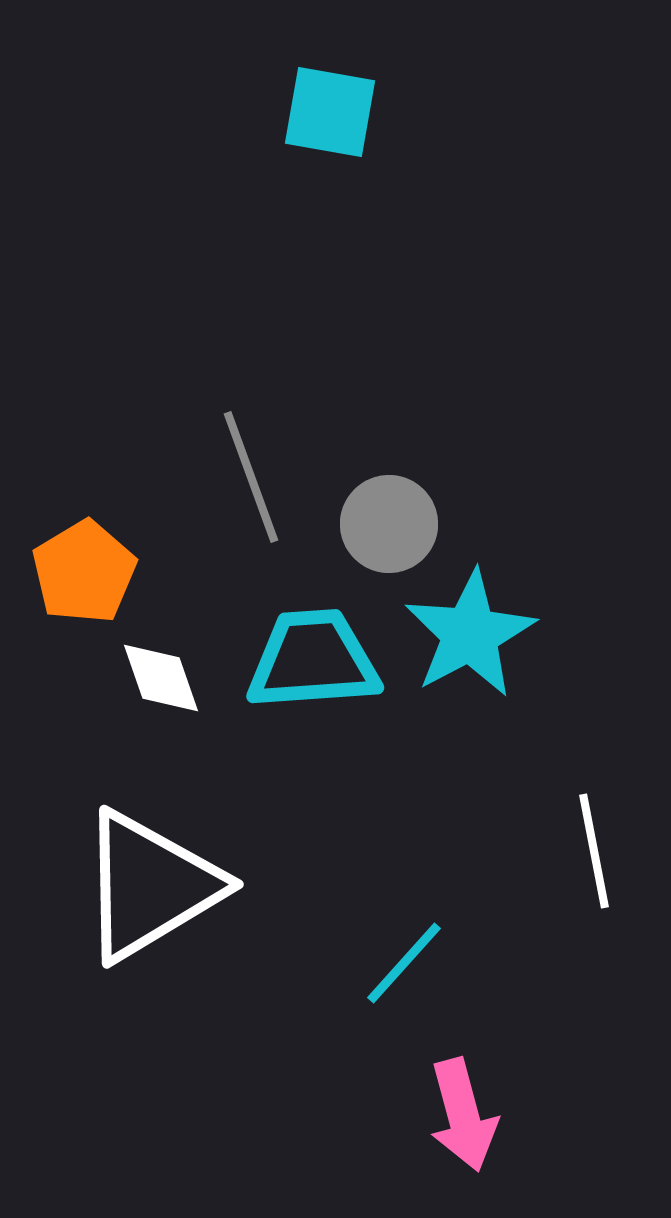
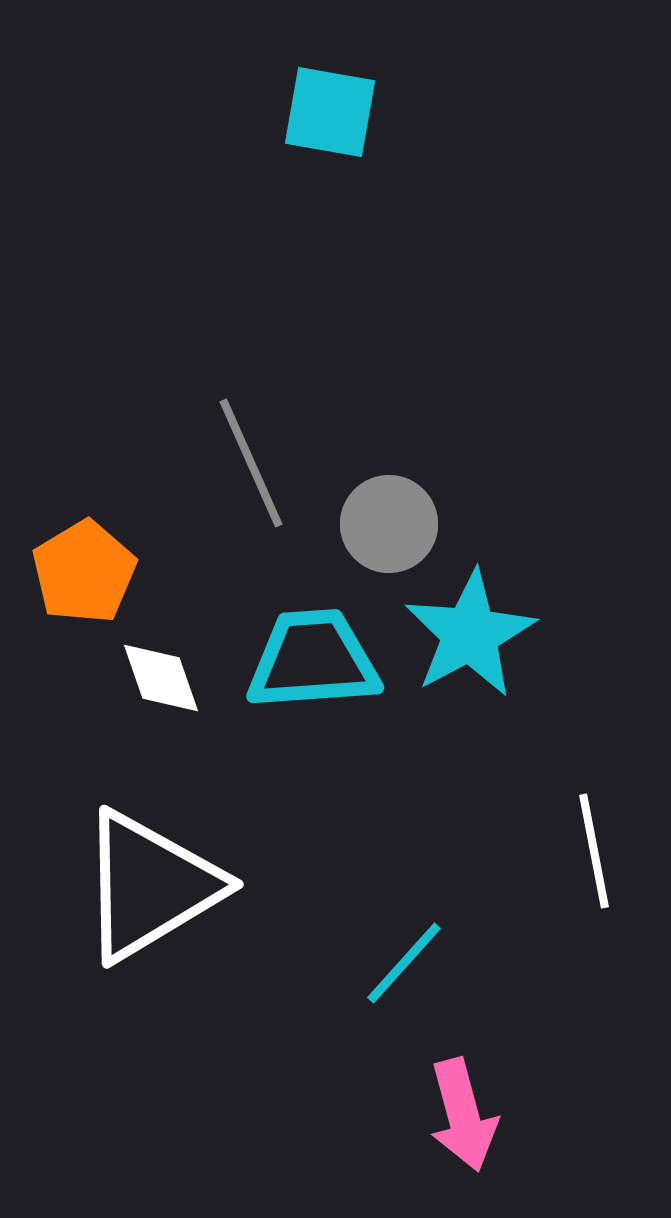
gray line: moved 14 px up; rotated 4 degrees counterclockwise
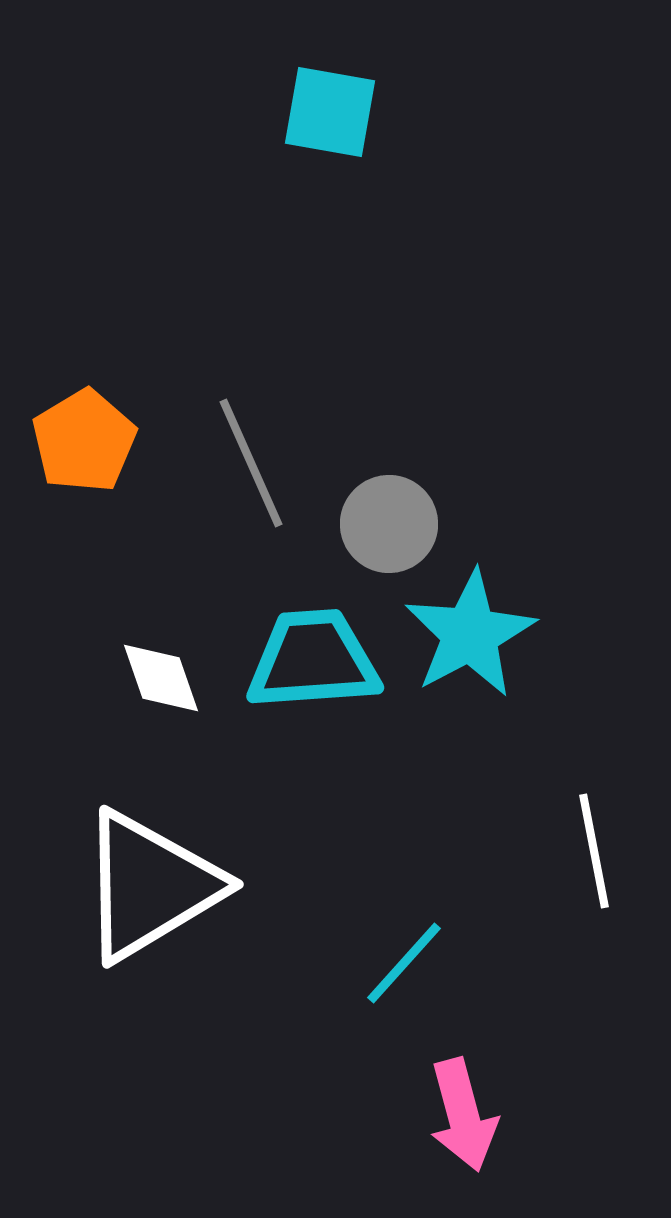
orange pentagon: moved 131 px up
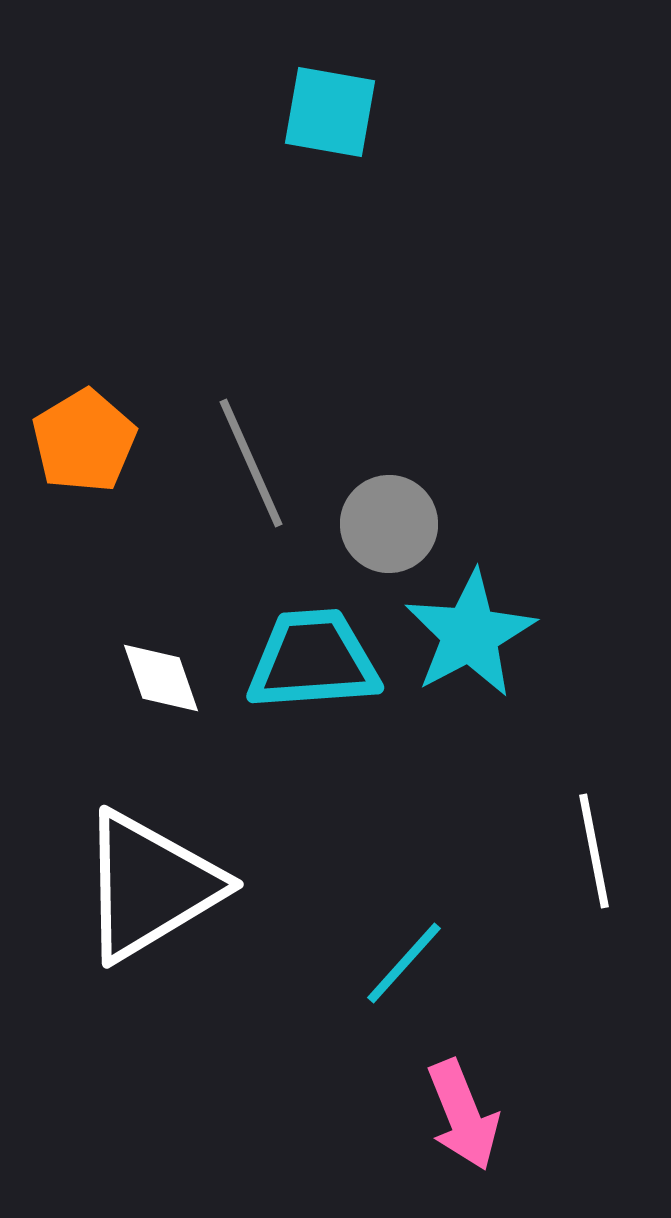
pink arrow: rotated 7 degrees counterclockwise
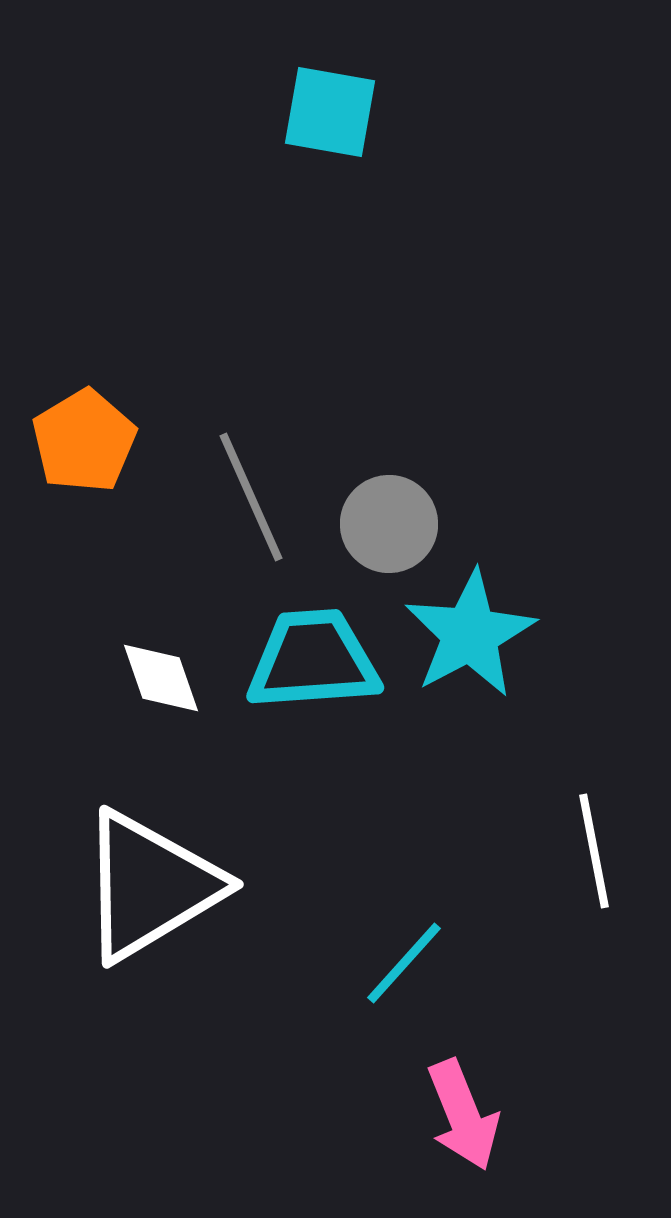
gray line: moved 34 px down
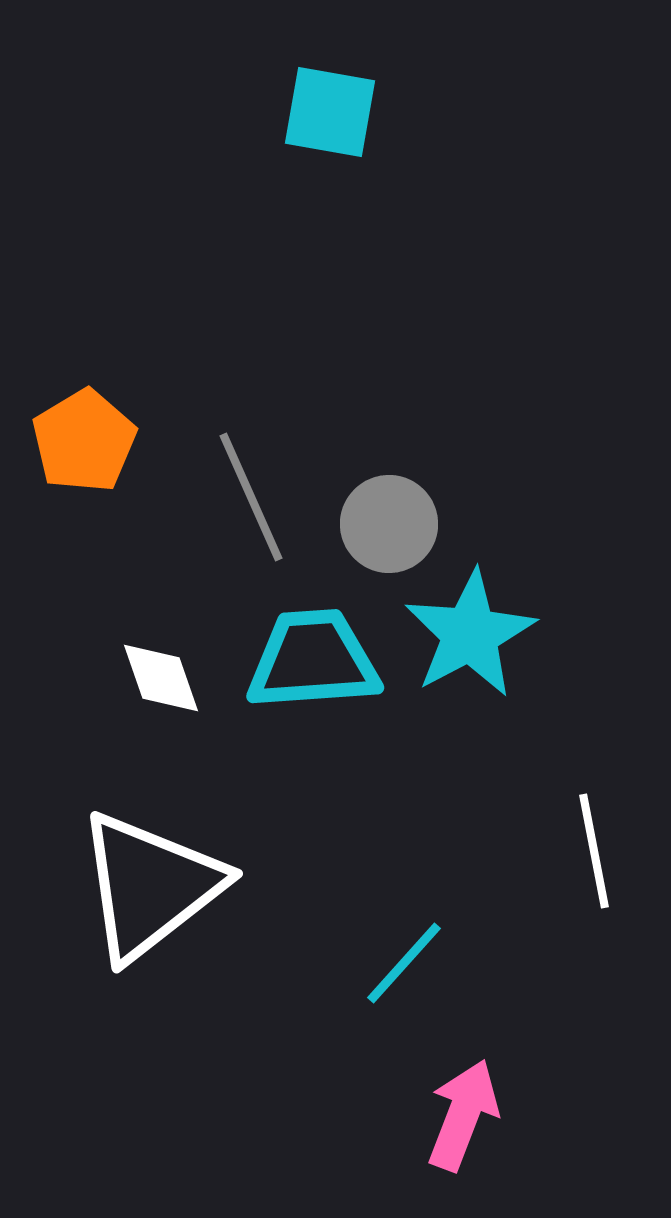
white triangle: rotated 7 degrees counterclockwise
pink arrow: rotated 137 degrees counterclockwise
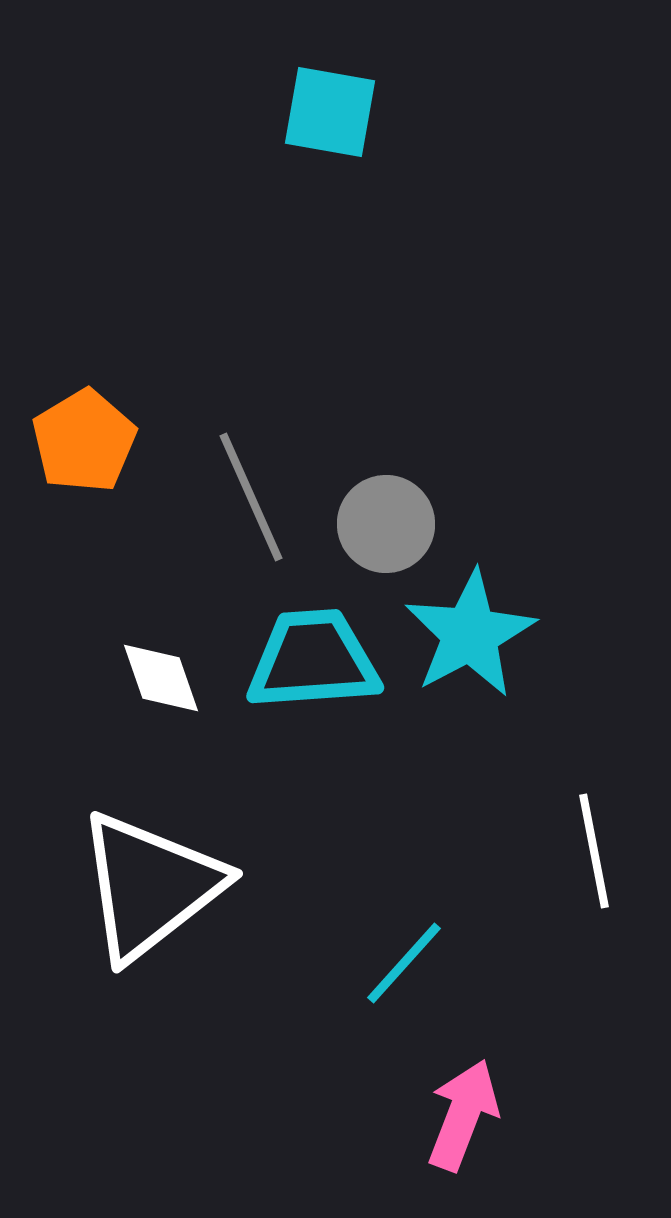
gray circle: moved 3 px left
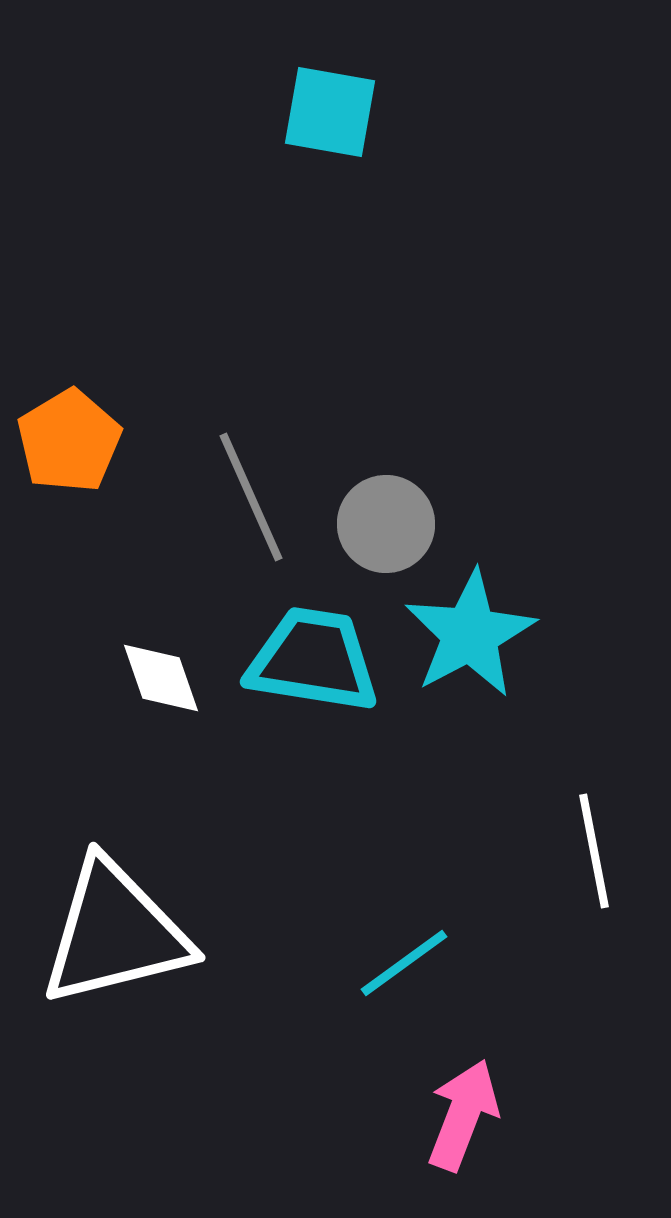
orange pentagon: moved 15 px left
cyan trapezoid: rotated 13 degrees clockwise
white triangle: moved 35 px left, 47 px down; rotated 24 degrees clockwise
cyan line: rotated 12 degrees clockwise
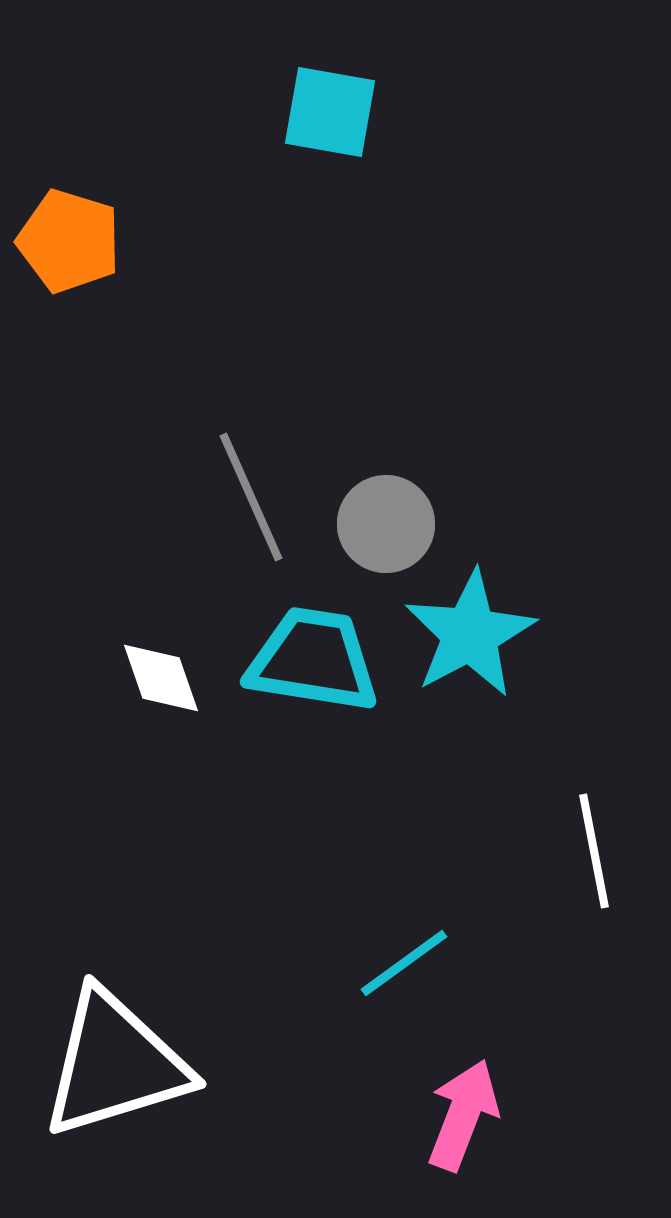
orange pentagon: moved 200 px up; rotated 24 degrees counterclockwise
white triangle: moved 131 px down; rotated 3 degrees counterclockwise
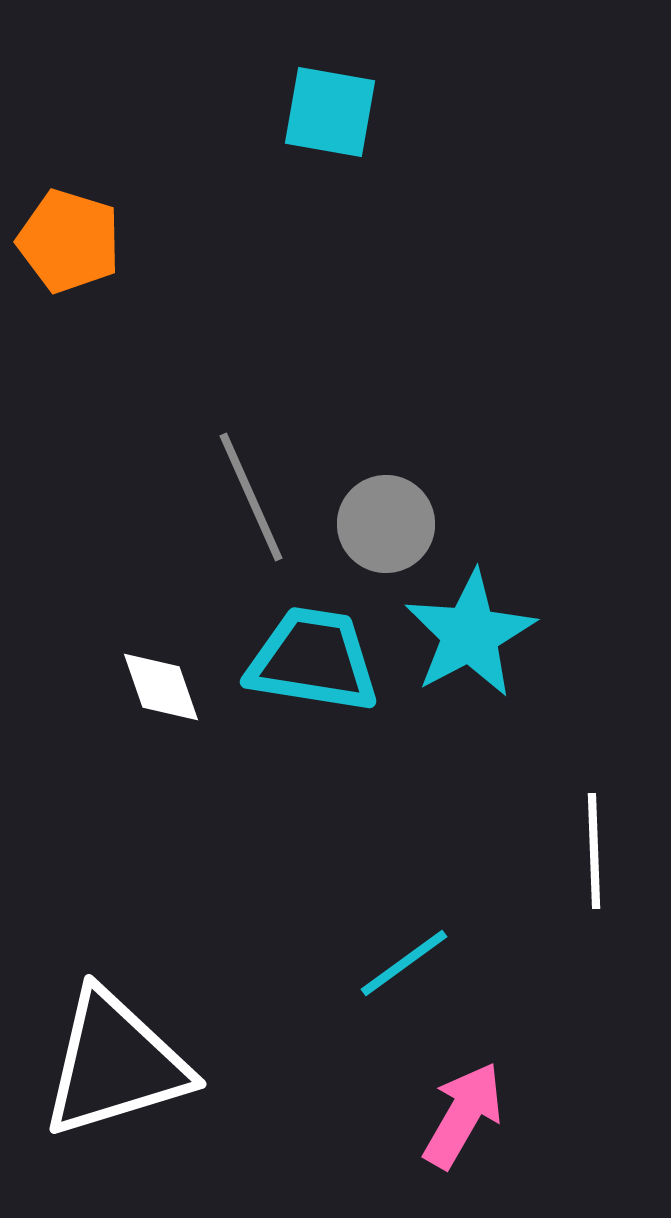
white diamond: moved 9 px down
white line: rotated 9 degrees clockwise
pink arrow: rotated 9 degrees clockwise
